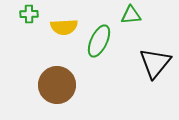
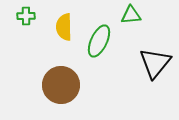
green cross: moved 3 px left, 2 px down
yellow semicircle: rotated 92 degrees clockwise
brown circle: moved 4 px right
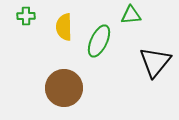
black triangle: moved 1 px up
brown circle: moved 3 px right, 3 px down
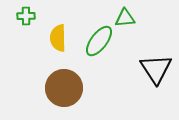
green triangle: moved 6 px left, 3 px down
yellow semicircle: moved 6 px left, 11 px down
green ellipse: rotated 12 degrees clockwise
black triangle: moved 1 px right, 7 px down; rotated 12 degrees counterclockwise
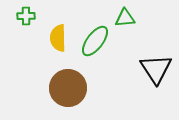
green ellipse: moved 4 px left
brown circle: moved 4 px right
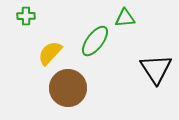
yellow semicircle: moved 8 px left, 15 px down; rotated 44 degrees clockwise
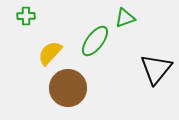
green triangle: rotated 15 degrees counterclockwise
black triangle: rotated 12 degrees clockwise
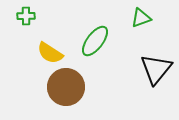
green triangle: moved 16 px right
yellow semicircle: rotated 100 degrees counterclockwise
brown circle: moved 2 px left, 1 px up
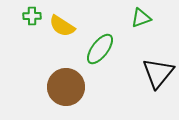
green cross: moved 6 px right
green ellipse: moved 5 px right, 8 px down
yellow semicircle: moved 12 px right, 27 px up
black triangle: moved 2 px right, 4 px down
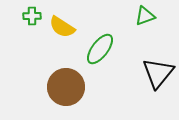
green triangle: moved 4 px right, 2 px up
yellow semicircle: moved 1 px down
